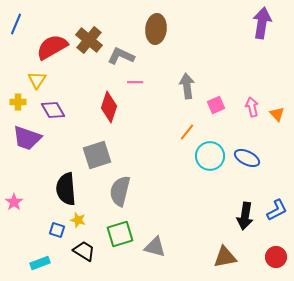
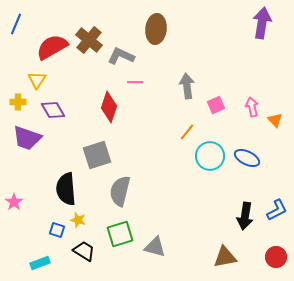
orange triangle: moved 2 px left, 6 px down
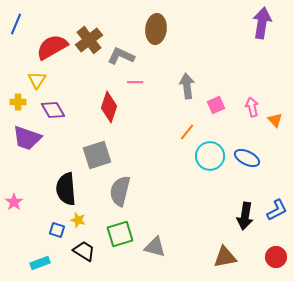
brown cross: rotated 12 degrees clockwise
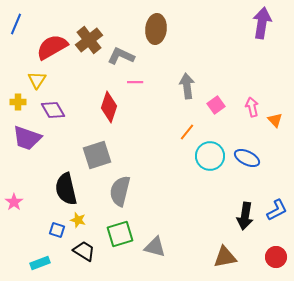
pink square: rotated 12 degrees counterclockwise
black semicircle: rotated 8 degrees counterclockwise
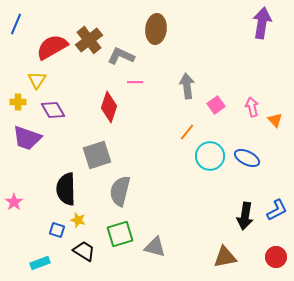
black semicircle: rotated 12 degrees clockwise
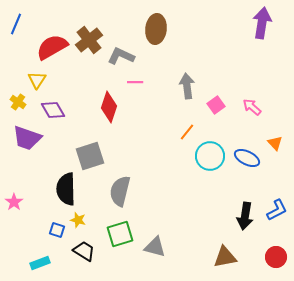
yellow cross: rotated 35 degrees clockwise
pink arrow: rotated 36 degrees counterclockwise
orange triangle: moved 23 px down
gray square: moved 7 px left, 1 px down
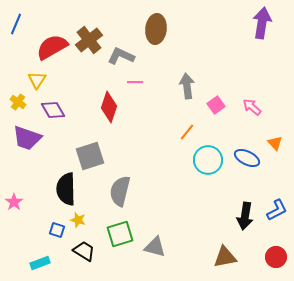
cyan circle: moved 2 px left, 4 px down
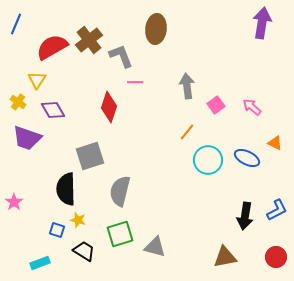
gray L-shape: rotated 44 degrees clockwise
orange triangle: rotated 21 degrees counterclockwise
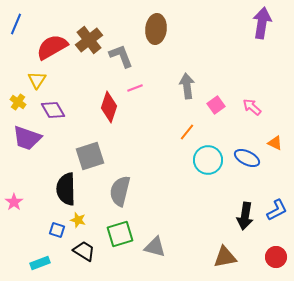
pink line: moved 6 px down; rotated 21 degrees counterclockwise
